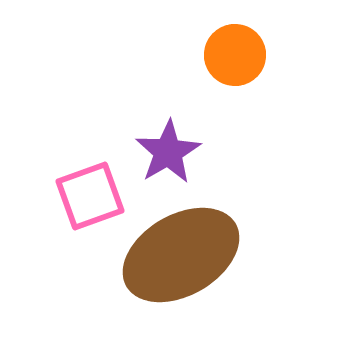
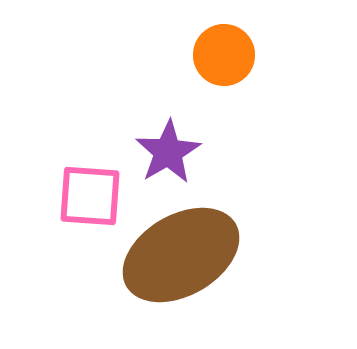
orange circle: moved 11 px left
pink square: rotated 24 degrees clockwise
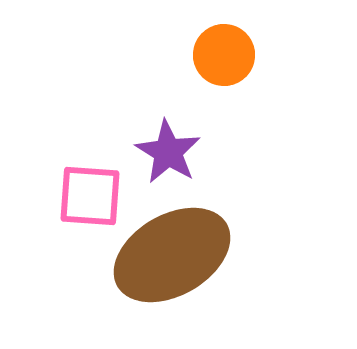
purple star: rotated 10 degrees counterclockwise
brown ellipse: moved 9 px left
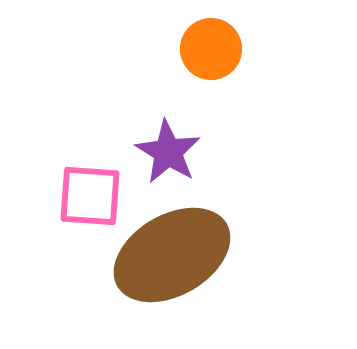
orange circle: moved 13 px left, 6 px up
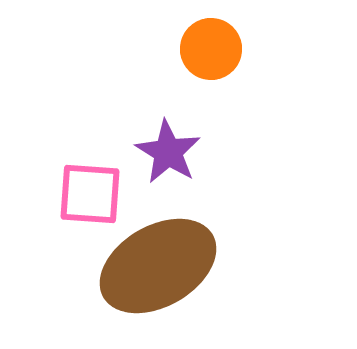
pink square: moved 2 px up
brown ellipse: moved 14 px left, 11 px down
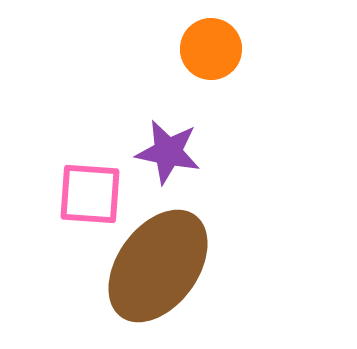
purple star: rotated 20 degrees counterclockwise
brown ellipse: rotated 24 degrees counterclockwise
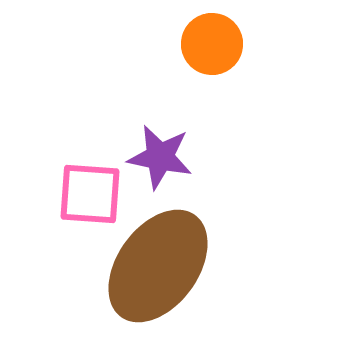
orange circle: moved 1 px right, 5 px up
purple star: moved 8 px left, 5 px down
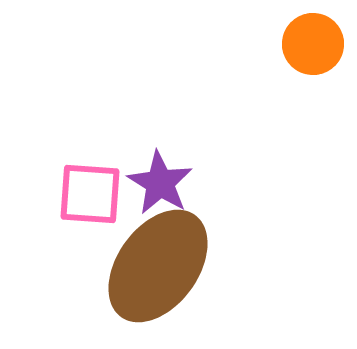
orange circle: moved 101 px right
purple star: moved 26 px down; rotated 20 degrees clockwise
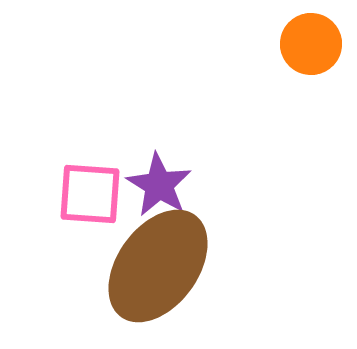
orange circle: moved 2 px left
purple star: moved 1 px left, 2 px down
